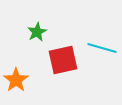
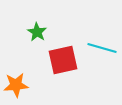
green star: rotated 12 degrees counterclockwise
orange star: moved 5 px down; rotated 30 degrees clockwise
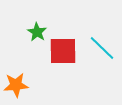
cyan line: rotated 28 degrees clockwise
red square: moved 9 px up; rotated 12 degrees clockwise
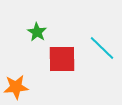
red square: moved 1 px left, 8 px down
orange star: moved 2 px down
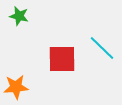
green star: moved 18 px left, 16 px up; rotated 18 degrees counterclockwise
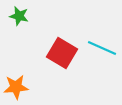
cyan line: rotated 20 degrees counterclockwise
red square: moved 6 px up; rotated 32 degrees clockwise
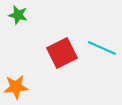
green star: moved 1 px left, 1 px up
red square: rotated 32 degrees clockwise
